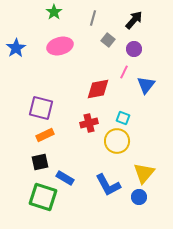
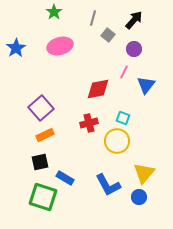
gray square: moved 5 px up
purple square: rotated 35 degrees clockwise
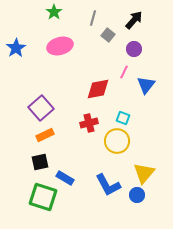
blue circle: moved 2 px left, 2 px up
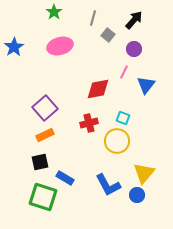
blue star: moved 2 px left, 1 px up
purple square: moved 4 px right
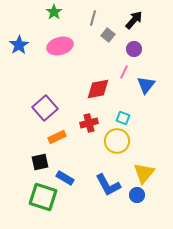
blue star: moved 5 px right, 2 px up
orange rectangle: moved 12 px right, 2 px down
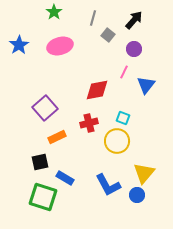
red diamond: moved 1 px left, 1 px down
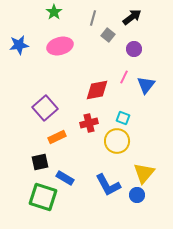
black arrow: moved 2 px left, 3 px up; rotated 12 degrees clockwise
blue star: rotated 24 degrees clockwise
pink line: moved 5 px down
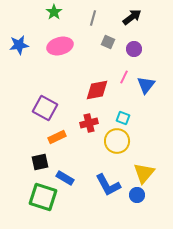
gray square: moved 7 px down; rotated 16 degrees counterclockwise
purple square: rotated 20 degrees counterclockwise
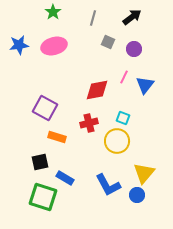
green star: moved 1 px left
pink ellipse: moved 6 px left
blue triangle: moved 1 px left
orange rectangle: rotated 42 degrees clockwise
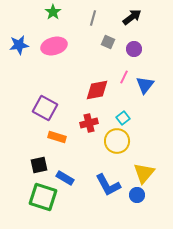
cyan square: rotated 32 degrees clockwise
black square: moved 1 px left, 3 px down
